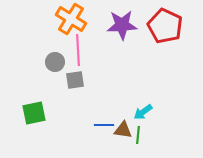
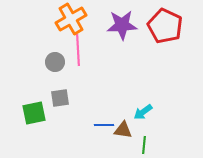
orange cross: rotated 28 degrees clockwise
gray square: moved 15 px left, 18 px down
green line: moved 6 px right, 10 px down
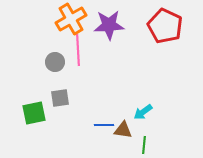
purple star: moved 13 px left
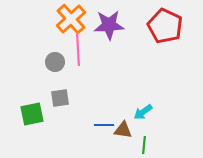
orange cross: rotated 12 degrees counterclockwise
green square: moved 2 px left, 1 px down
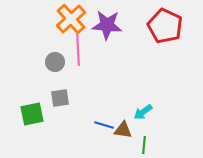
purple star: moved 2 px left; rotated 8 degrees clockwise
blue line: rotated 18 degrees clockwise
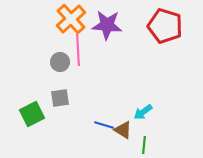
red pentagon: rotated 8 degrees counterclockwise
gray circle: moved 5 px right
green square: rotated 15 degrees counterclockwise
brown triangle: rotated 24 degrees clockwise
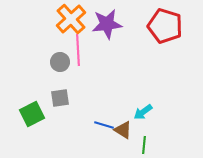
purple star: moved 1 px up; rotated 12 degrees counterclockwise
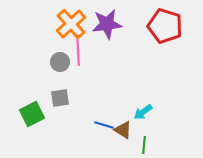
orange cross: moved 5 px down
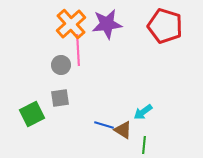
gray circle: moved 1 px right, 3 px down
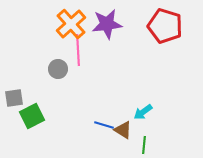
gray circle: moved 3 px left, 4 px down
gray square: moved 46 px left
green square: moved 2 px down
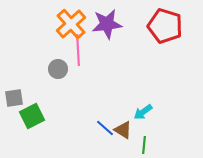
blue line: moved 1 px right, 3 px down; rotated 24 degrees clockwise
